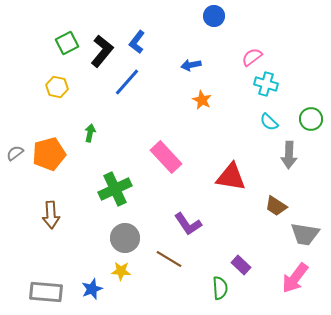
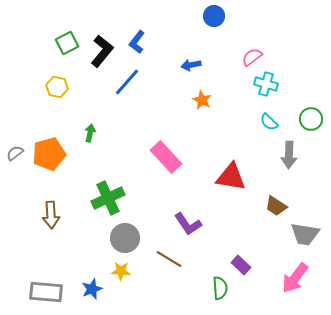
green cross: moved 7 px left, 9 px down
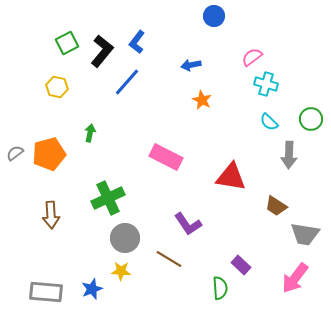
pink rectangle: rotated 20 degrees counterclockwise
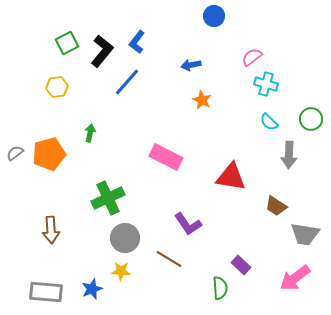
yellow hexagon: rotated 20 degrees counterclockwise
brown arrow: moved 15 px down
pink arrow: rotated 16 degrees clockwise
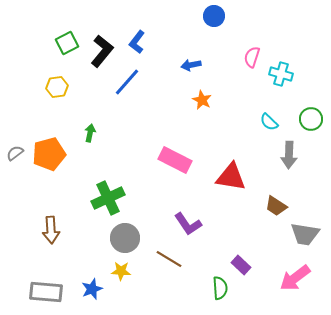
pink semicircle: rotated 35 degrees counterclockwise
cyan cross: moved 15 px right, 10 px up
pink rectangle: moved 9 px right, 3 px down
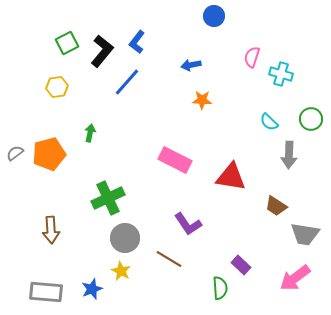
orange star: rotated 24 degrees counterclockwise
yellow star: rotated 24 degrees clockwise
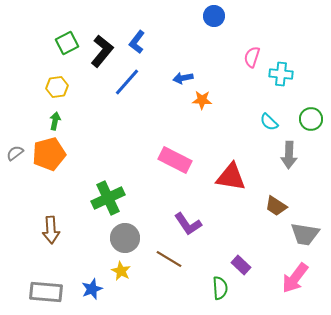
blue arrow: moved 8 px left, 13 px down
cyan cross: rotated 10 degrees counterclockwise
green arrow: moved 35 px left, 12 px up
pink arrow: rotated 16 degrees counterclockwise
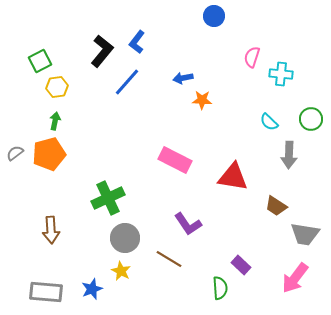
green square: moved 27 px left, 18 px down
red triangle: moved 2 px right
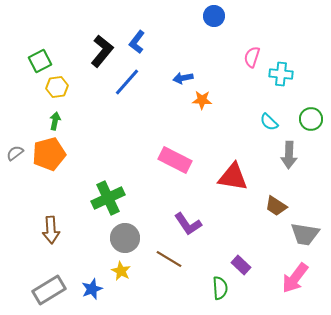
gray rectangle: moved 3 px right, 2 px up; rotated 36 degrees counterclockwise
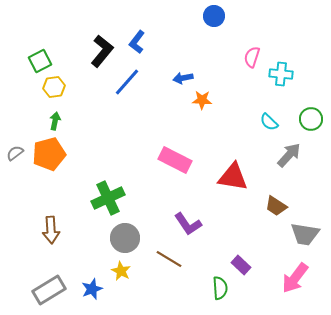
yellow hexagon: moved 3 px left
gray arrow: rotated 140 degrees counterclockwise
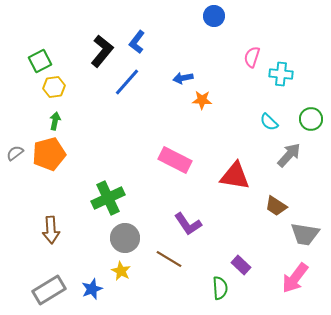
red triangle: moved 2 px right, 1 px up
